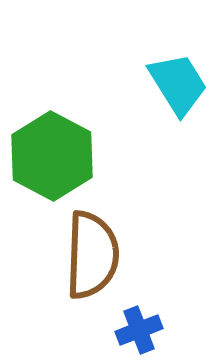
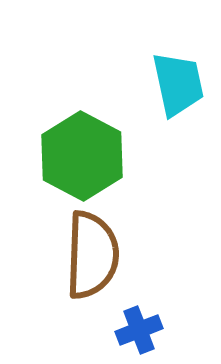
cyan trapezoid: rotated 20 degrees clockwise
green hexagon: moved 30 px right
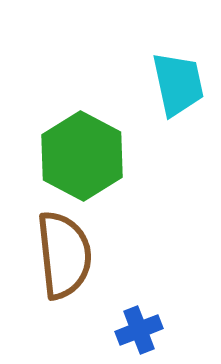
brown semicircle: moved 28 px left; rotated 8 degrees counterclockwise
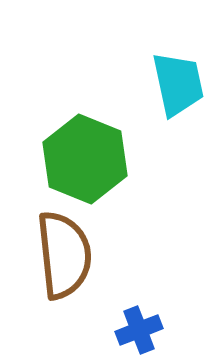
green hexagon: moved 3 px right, 3 px down; rotated 6 degrees counterclockwise
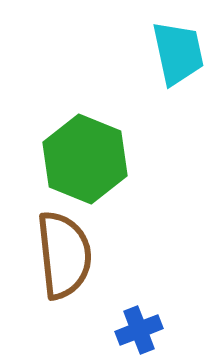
cyan trapezoid: moved 31 px up
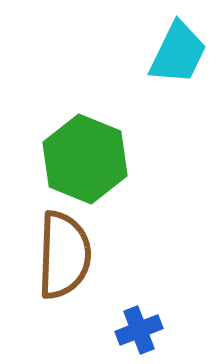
cyan trapezoid: rotated 38 degrees clockwise
brown semicircle: rotated 8 degrees clockwise
